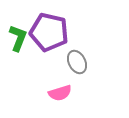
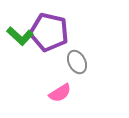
green L-shape: moved 2 px right, 2 px up; rotated 112 degrees clockwise
pink semicircle: rotated 15 degrees counterclockwise
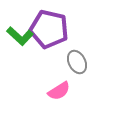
purple pentagon: moved 3 px up
pink semicircle: moved 1 px left, 2 px up
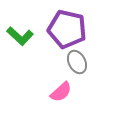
purple pentagon: moved 18 px right
pink semicircle: moved 2 px right, 1 px down; rotated 10 degrees counterclockwise
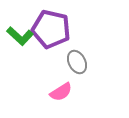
purple pentagon: moved 16 px left
pink semicircle: rotated 10 degrees clockwise
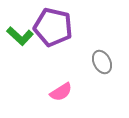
purple pentagon: moved 2 px right, 2 px up
gray ellipse: moved 25 px right
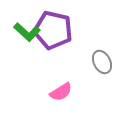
purple pentagon: moved 3 px down
green L-shape: moved 7 px right, 4 px up
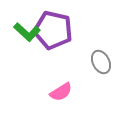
gray ellipse: moved 1 px left
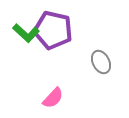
green L-shape: moved 1 px left, 1 px down
pink semicircle: moved 8 px left, 6 px down; rotated 15 degrees counterclockwise
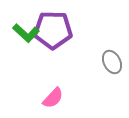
purple pentagon: rotated 12 degrees counterclockwise
gray ellipse: moved 11 px right
